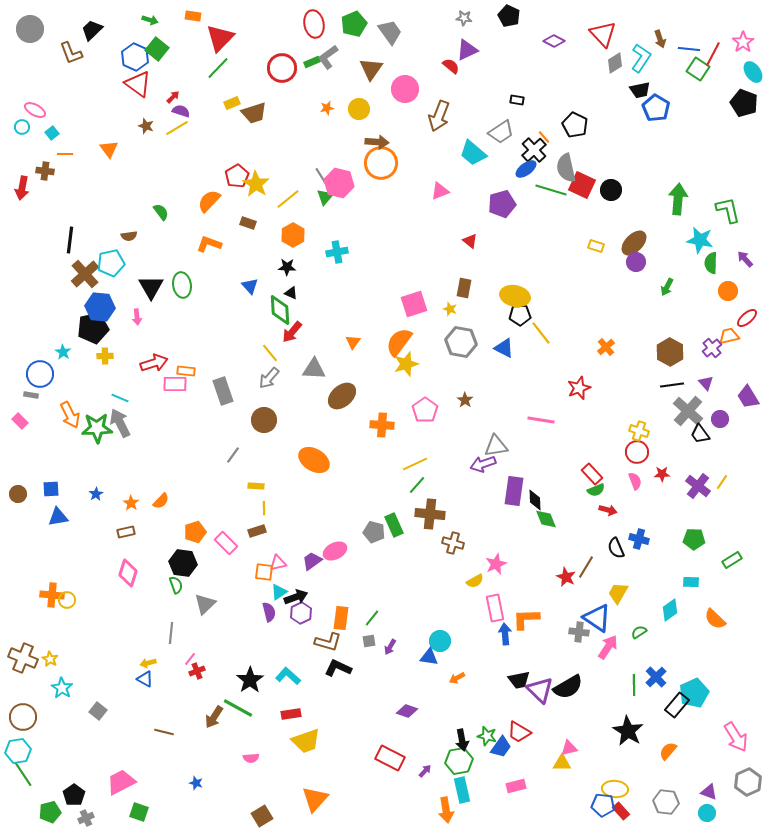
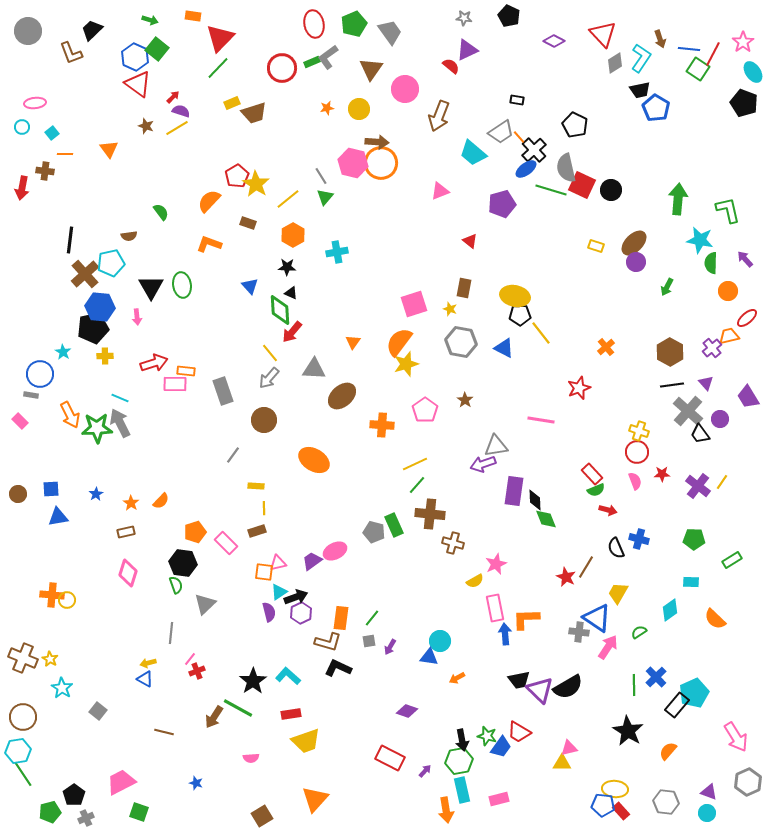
gray circle at (30, 29): moved 2 px left, 2 px down
pink ellipse at (35, 110): moved 7 px up; rotated 35 degrees counterclockwise
orange line at (544, 137): moved 25 px left
pink hexagon at (339, 183): moved 14 px right, 20 px up
black star at (250, 680): moved 3 px right, 1 px down
pink rectangle at (516, 786): moved 17 px left, 13 px down
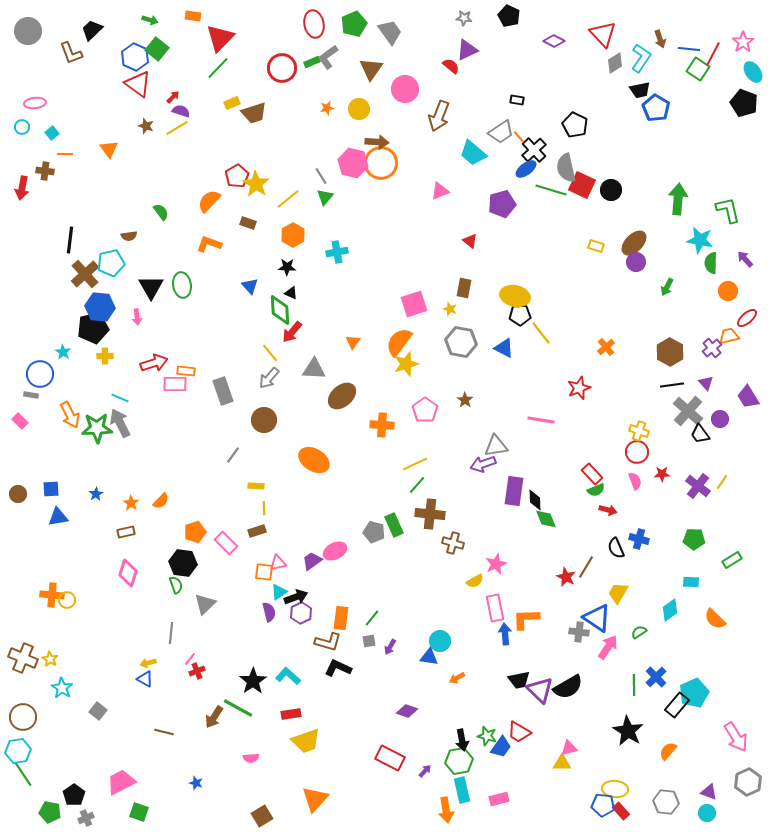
green pentagon at (50, 812): rotated 25 degrees clockwise
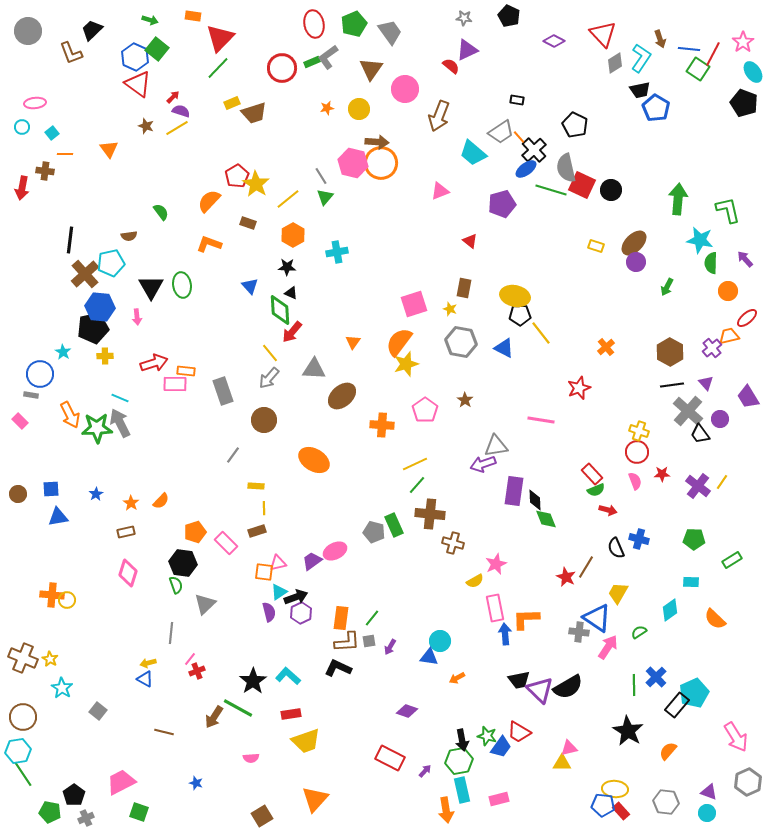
brown L-shape at (328, 642): moved 19 px right; rotated 20 degrees counterclockwise
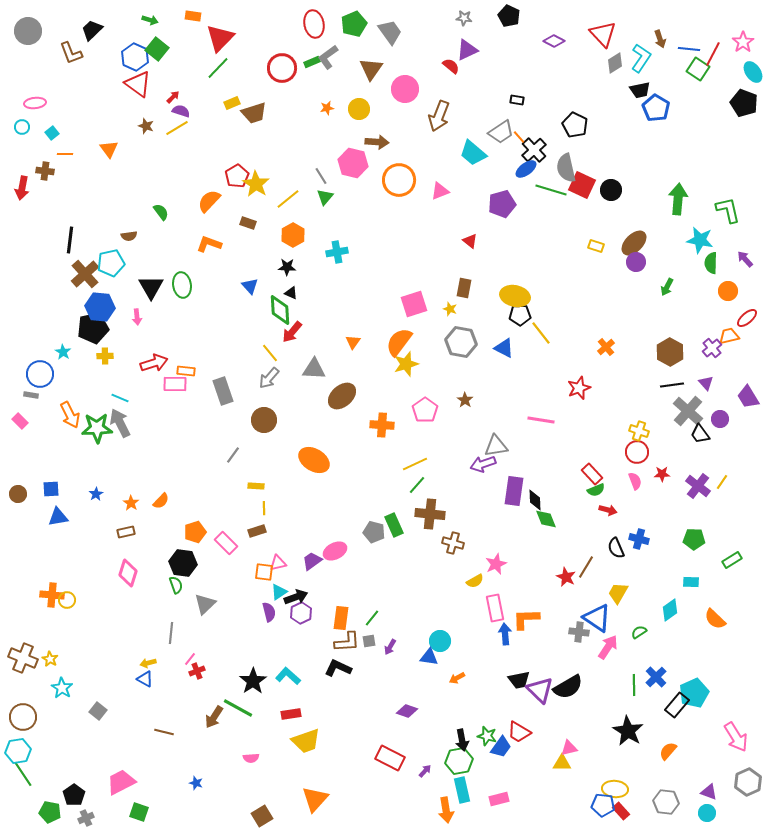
orange circle at (381, 163): moved 18 px right, 17 px down
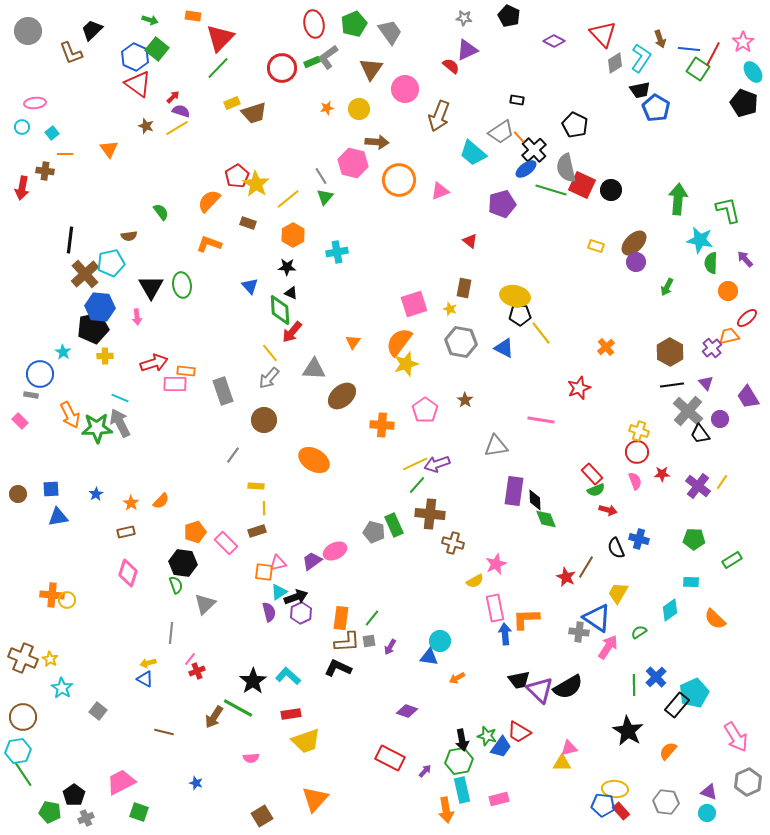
purple arrow at (483, 464): moved 46 px left
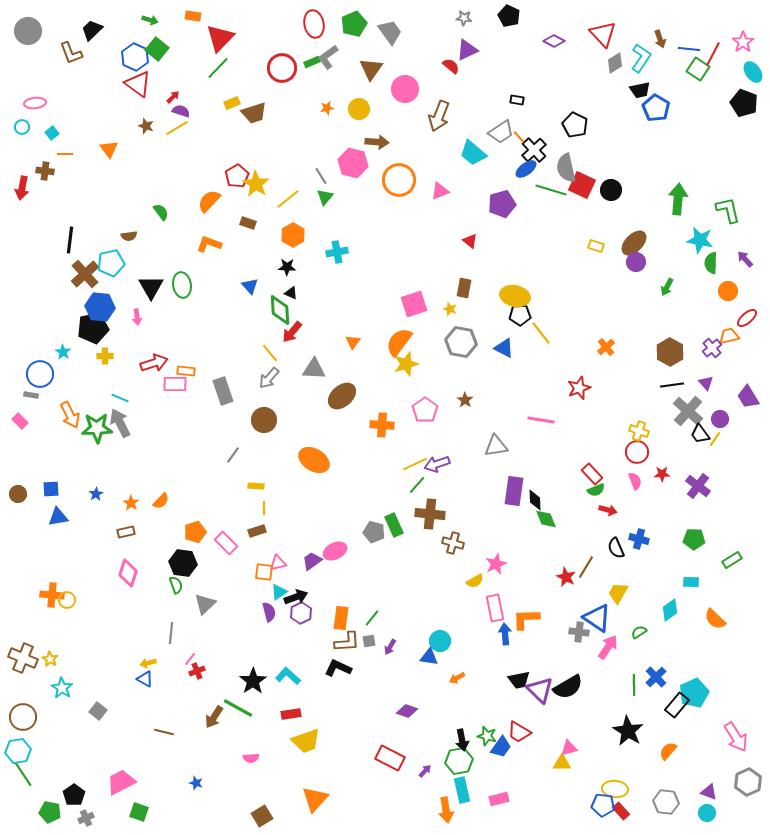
yellow line at (722, 482): moved 7 px left, 43 px up
